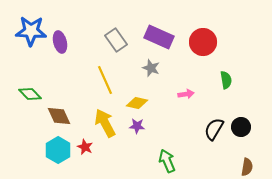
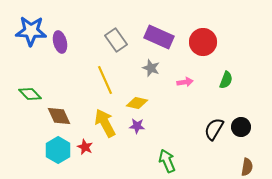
green semicircle: rotated 30 degrees clockwise
pink arrow: moved 1 px left, 12 px up
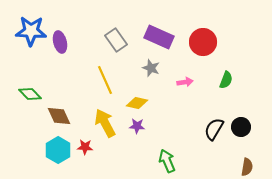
red star: rotated 21 degrees counterclockwise
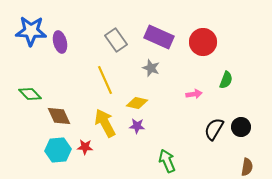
pink arrow: moved 9 px right, 12 px down
cyan hexagon: rotated 25 degrees clockwise
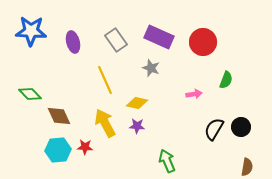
purple ellipse: moved 13 px right
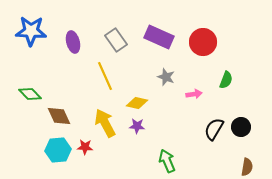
gray star: moved 15 px right, 9 px down
yellow line: moved 4 px up
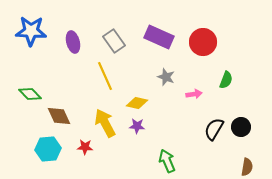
gray rectangle: moved 2 px left, 1 px down
cyan hexagon: moved 10 px left, 1 px up
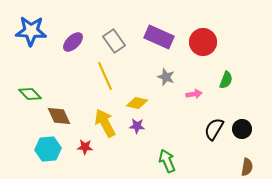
purple ellipse: rotated 60 degrees clockwise
black circle: moved 1 px right, 2 px down
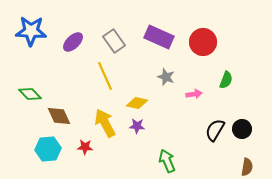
black semicircle: moved 1 px right, 1 px down
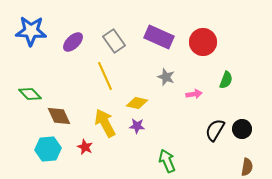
red star: rotated 21 degrees clockwise
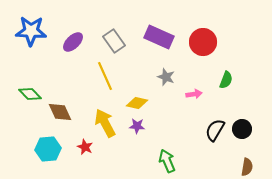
brown diamond: moved 1 px right, 4 px up
